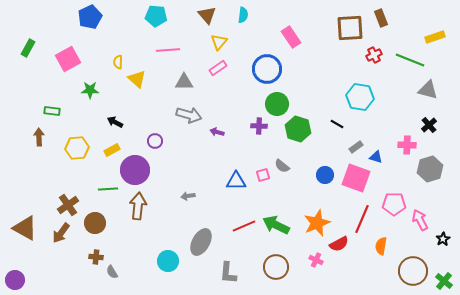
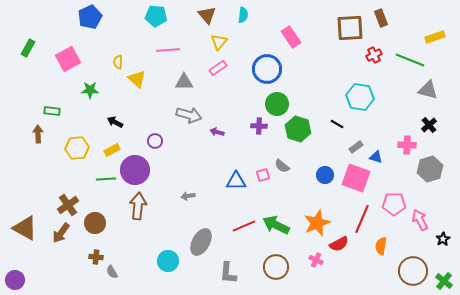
brown arrow at (39, 137): moved 1 px left, 3 px up
green line at (108, 189): moved 2 px left, 10 px up
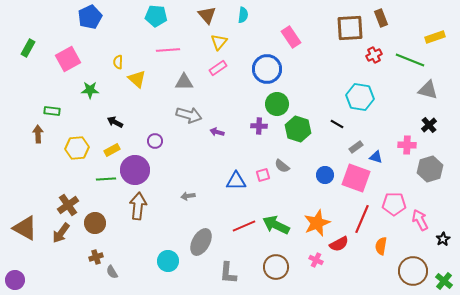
brown cross at (96, 257): rotated 24 degrees counterclockwise
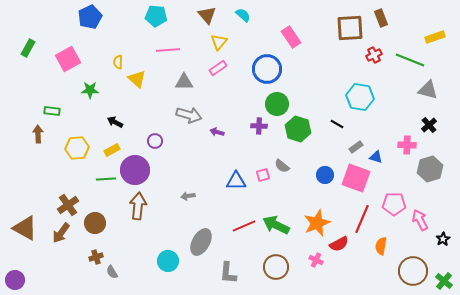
cyan semicircle at (243, 15): rotated 56 degrees counterclockwise
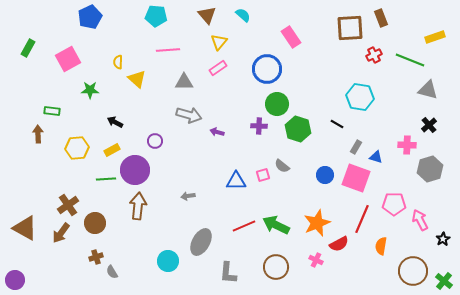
gray rectangle at (356, 147): rotated 24 degrees counterclockwise
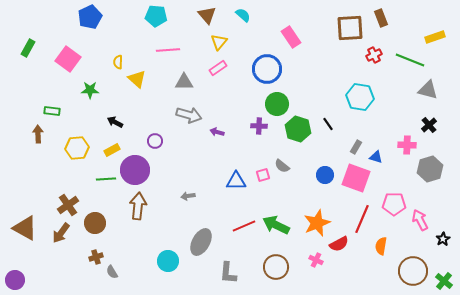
pink square at (68, 59): rotated 25 degrees counterclockwise
black line at (337, 124): moved 9 px left; rotated 24 degrees clockwise
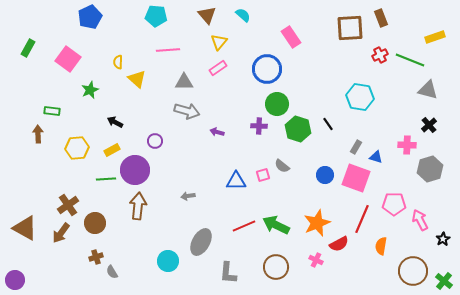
red cross at (374, 55): moved 6 px right
green star at (90, 90): rotated 24 degrees counterclockwise
gray arrow at (189, 115): moved 2 px left, 4 px up
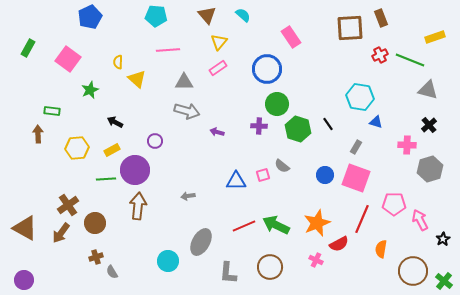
blue triangle at (376, 157): moved 35 px up
orange semicircle at (381, 246): moved 3 px down
brown circle at (276, 267): moved 6 px left
purple circle at (15, 280): moved 9 px right
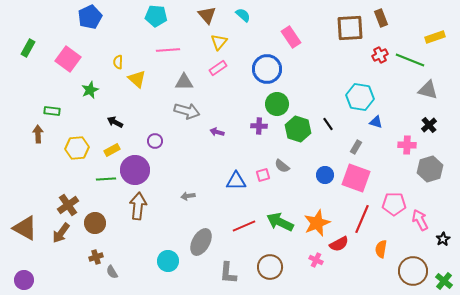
green arrow at (276, 225): moved 4 px right, 3 px up
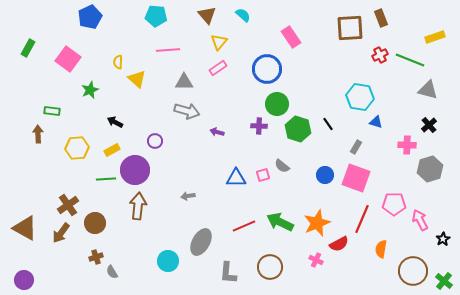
blue triangle at (236, 181): moved 3 px up
